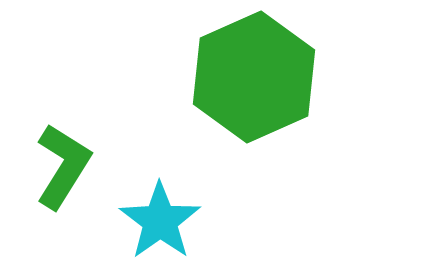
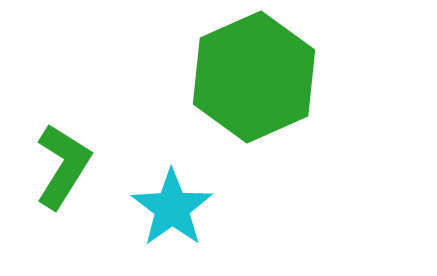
cyan star: moved 12 px right, 13 px up
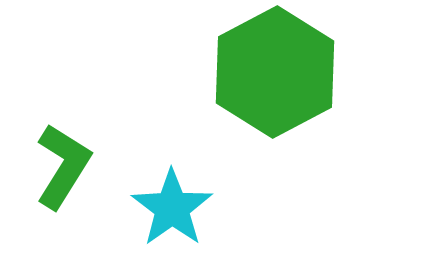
green hexagon: moved 21 px right, 5 px up; rotated 4 degrees counterclockwise
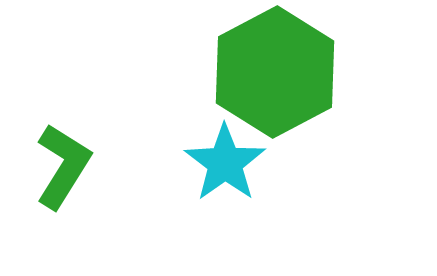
cyan star: moved 53 px right, 45 px up
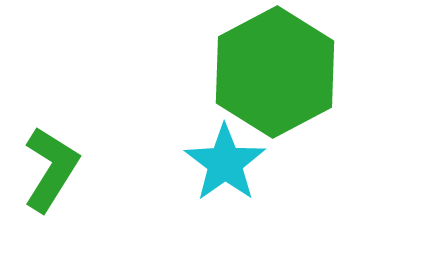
green L-shape: moved 12 px left, 3 px down
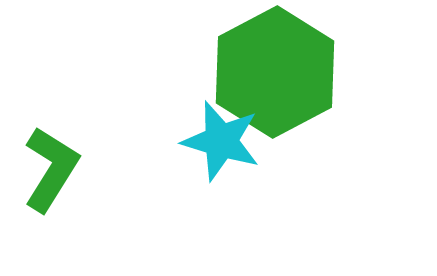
cyan star: moved 4 px left, 22 px up; rotated 20 degrees counterclockwise
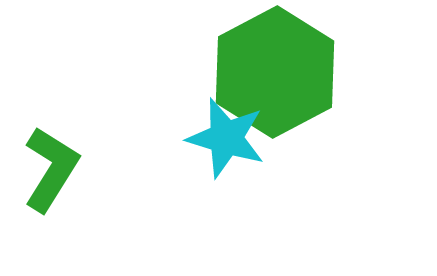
cyan star: moved 5 px right, 3 px up
